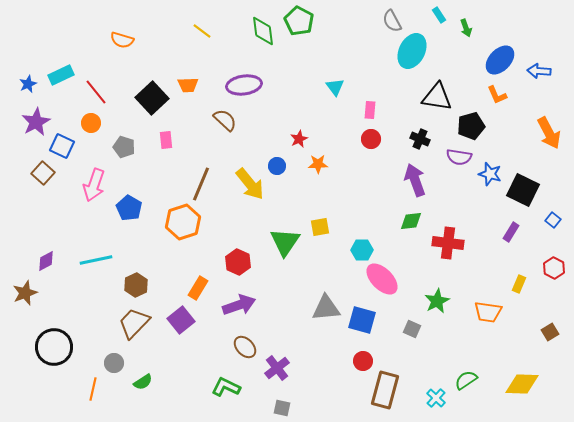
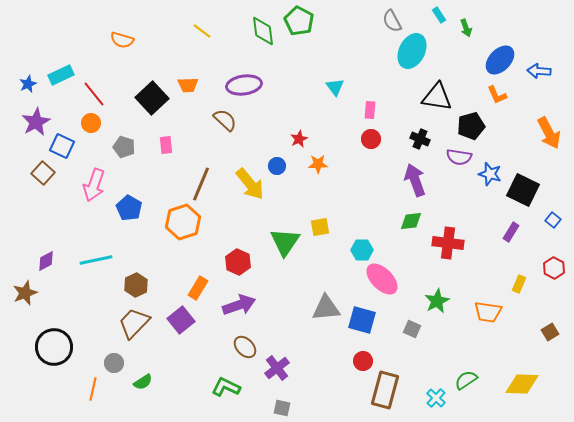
red line at (96, 92): moved 2 px left, 2 px down
pink rectangle at (166, 140): moved 5 px down
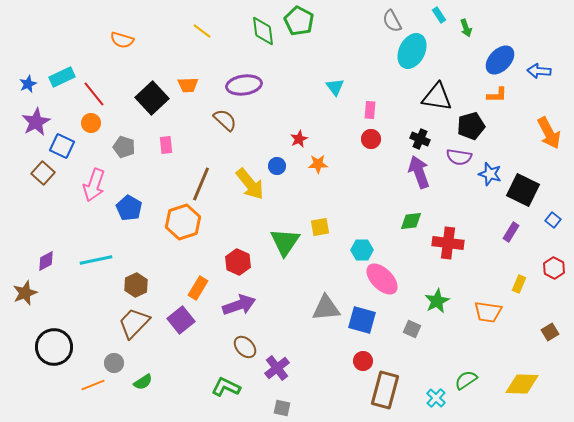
cyan rectangle at (61, 75): moved 1 px right, 2 px down
orange L-shape at (497, 95): rotated 65 degrees counterclockwise
purple arrow at (415, 180): moved 4 px right, 8 px up
orange line at (93, 389): moved 4 px up; rotated 55 degrees clockwise
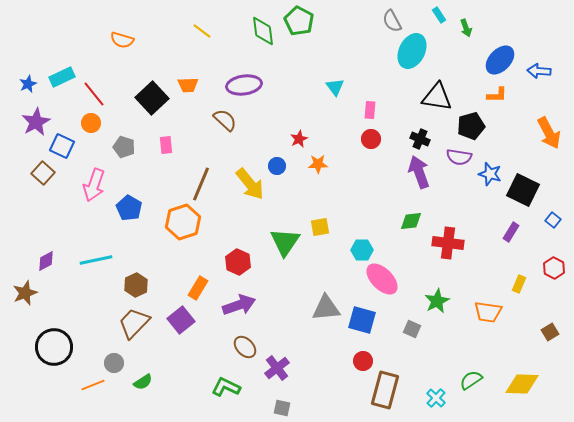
green semicircle at (466, 380): moved 5 px right
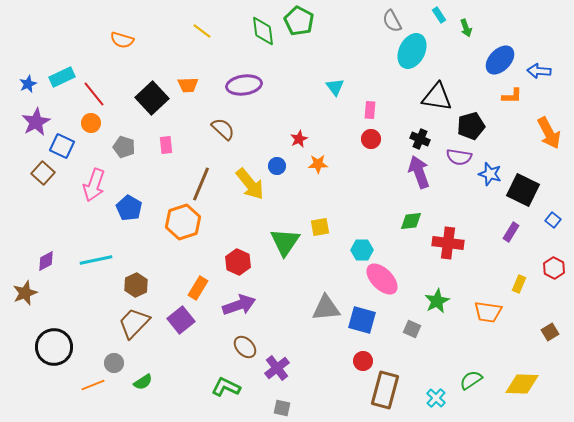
orange L-shape at (497, 95): moved 15 px right, 1 px down
brown semicircle at (225, 120): moved 2 px left, 9 px down
